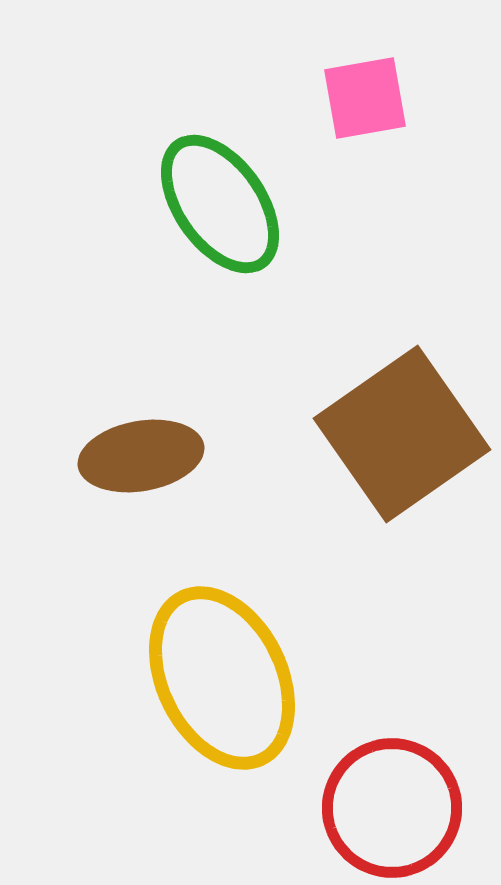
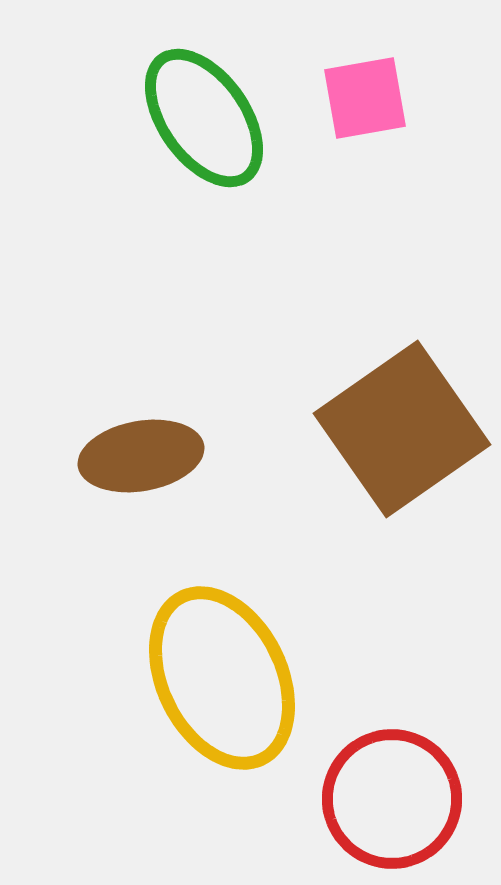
green ellipse: moved 16 px left, 86 px up
brown square: moved 5 px up
red circle: moved 9 px up
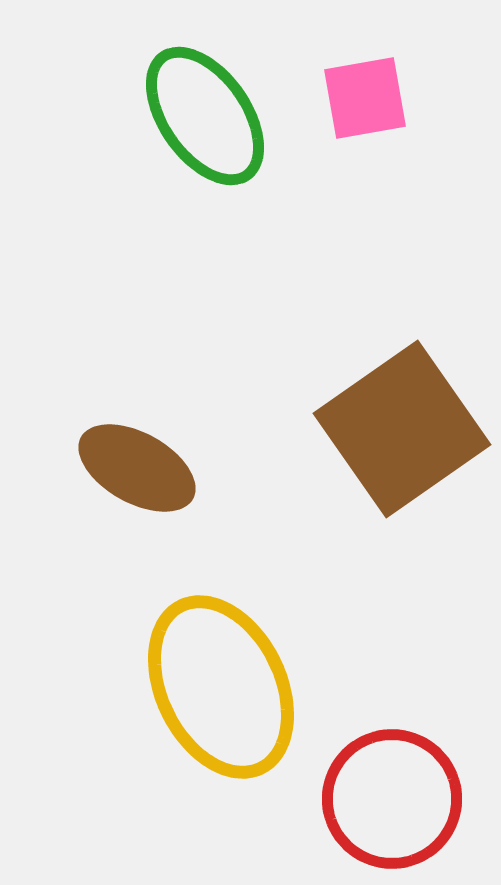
green ellipse: moved 1 px right, 2 px up
brown ellipse: moved 4 px left, 12 px down; rotated 39 degrees clockwise
yellow ellipse: moved 1 px left, 9 px down
